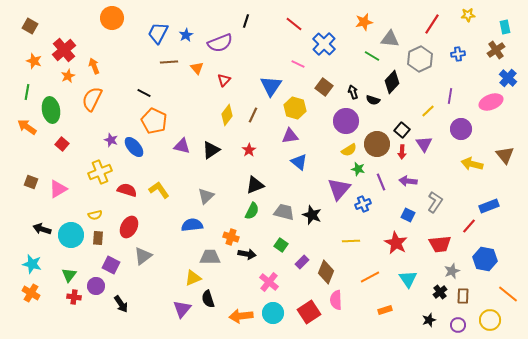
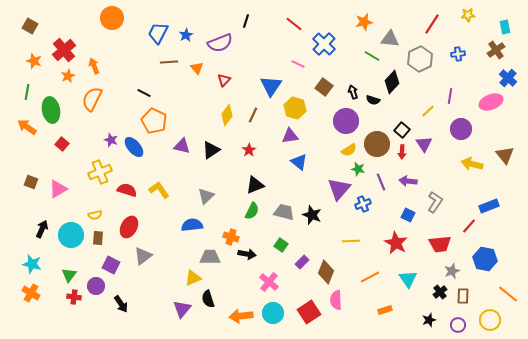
black arrow at (42, 229): rotated 96 degrees clockwise
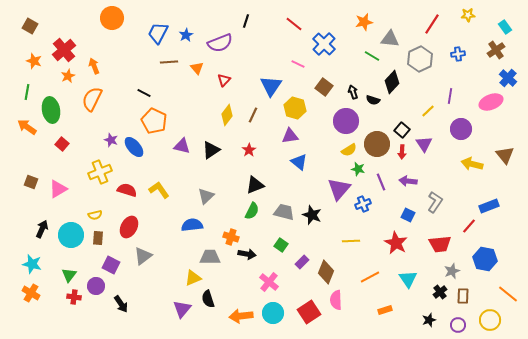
cyan rectangle at (505, 27): rotated 24 degrees counterclockwise
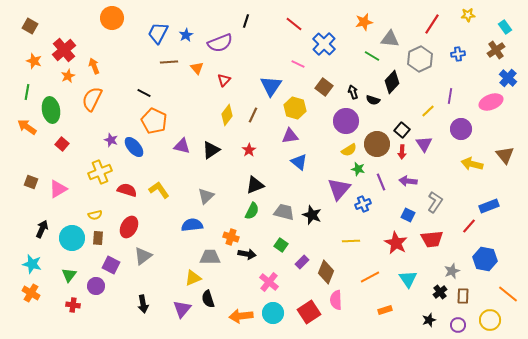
cyan circle at (71, 235): moved 1 px right, 3 px down
red trapezoid at (440, 244): moved 8 px left, 5 px up
red cross at (74, 297): moved 1 px left, 8 px down
black arrow at (121, 304): moved 22 px right; rotated 24 degrees clockwise
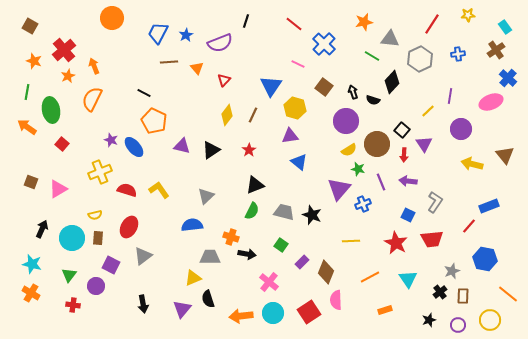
red arrow at (402, 152): moved 2 px right, 3 px down
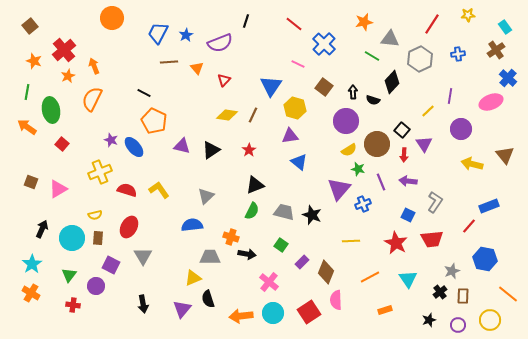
brown square at (30, 26): rotated 21 degrees clockwise
black arrow at (353, 92): rotated 16 degrees clockwise
yellow diamond at (227, 115): rotated 60 degrees clockwise
gray triangle at (143, 256): rotated 24 degrees counterclockwise
cyan star at (32, 264): rotated 24 degrees clockwise
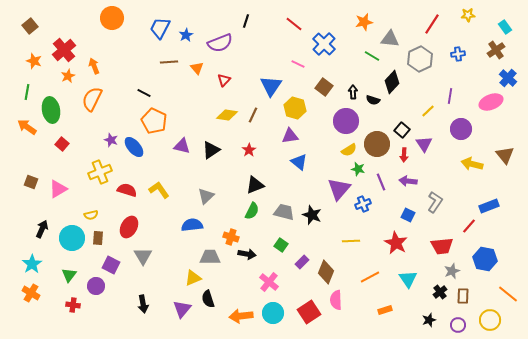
blue trapezoid at (158, 33): moved 2 px right, 5 px up
yellow semicircle at (95, 215): moved 4 px left
red trapezoid at (432, 239): moved 10 px right, 7 px down
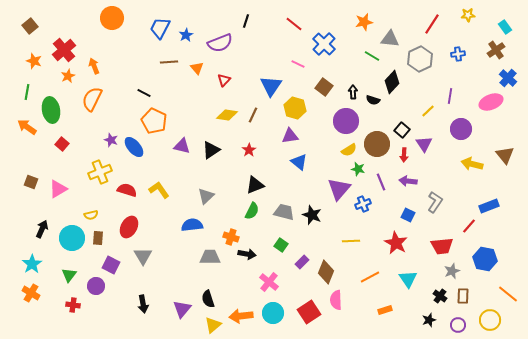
yellow triangle at (193, 278): moved 20 px right, 47 px down; rotated 18 degrees counterclockwise
black cross at (440, 292): moved 4 px down; rotated 16 degrees counterclockwise
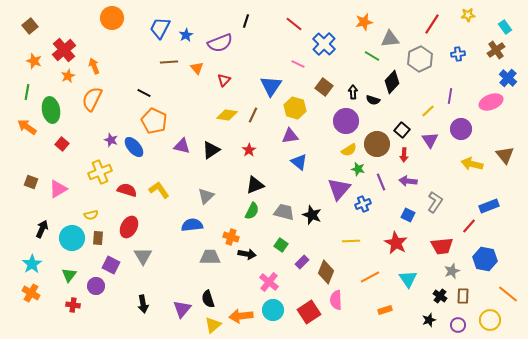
gray triangle at (390, 39): rotated 12 degrees counterclockwise
purple triangle at (424, 144): moved 6 px right, 4 px up
cyan circle at (273, 313): moved 3 px up
